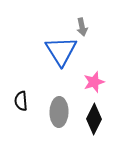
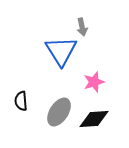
gray ellipse: rotated 32 degrees clockwise
black diamond: rotated 60 degrees clockwise
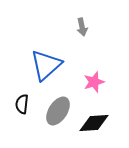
blue triangle: moved 15 px left, 14 px down; rotated 20 degrees clockwise
black semicircle: moved 1 px right, 3 px down; rotated 12 degrees clockwise
gray ellipse: moved 1 px left, 1 px up
black diamond: moved 4 px down
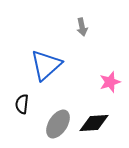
pink star: moved 16 px right
gray ellipse: moved 13 px down
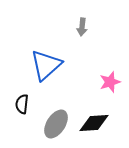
gray arrow: rotated 18 degrees clockwise
gray ellipse: moved 2 px left
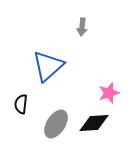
blue triangle: moved 2 px right, 1 px down
pink star: moved 1 px left, 11 px down
black semicircle: moved 1 px left
